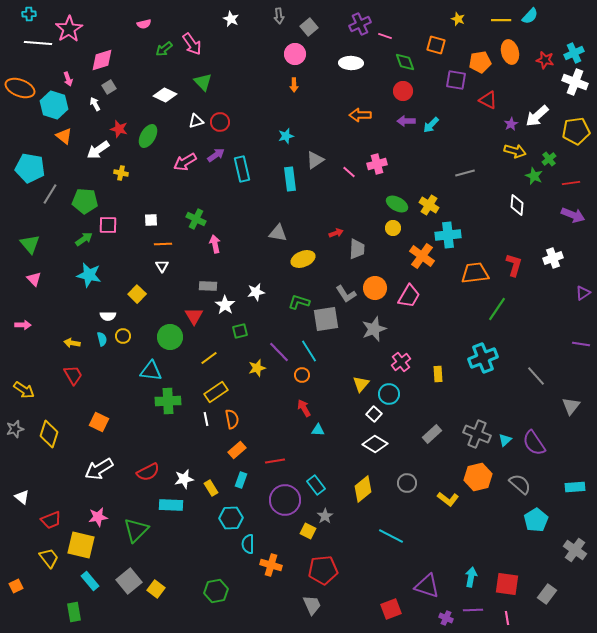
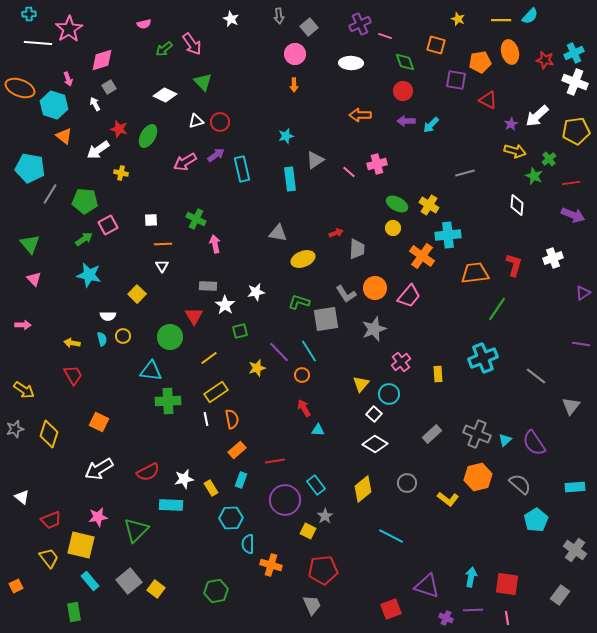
pink square at (108, 225): rotated 30 degrees counterclockwise
pink trapezoid at (409, 296): rotated 10 degrees clockwise
gray line at (536, 376): rotated 10 degrees counterclockwise
gray rectangle at (547, 594): moved 13 px right, 1 px down
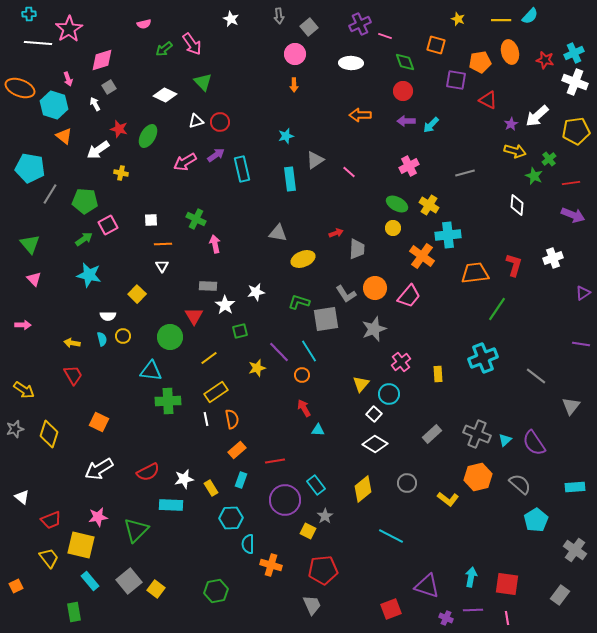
pink cross at (377, 164): moved 32 px right, 2 px down; rotated 12 degrees counterclockwise
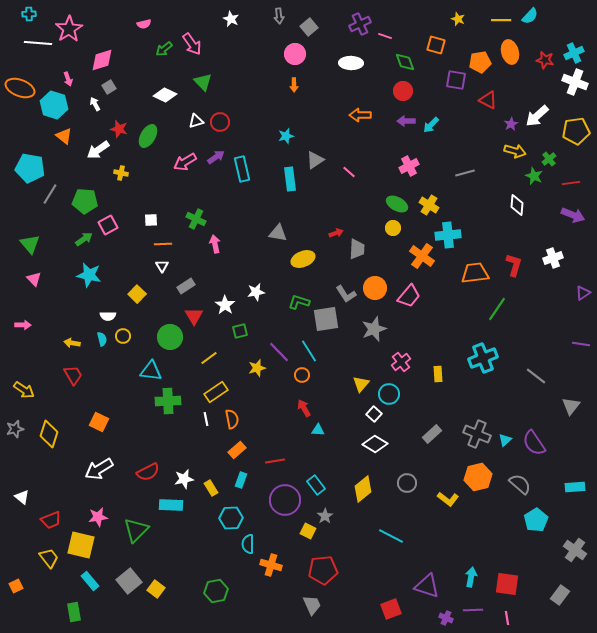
purple arrow at (216, 155): moved 2 px down
gray rectangle at (208, 286): moved 22 px left; rotated 36 degrees counterclockwise
